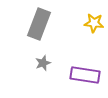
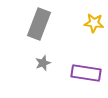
purple rectangle: moved 1 px right, 2 px up
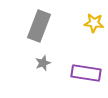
gray rectangle: moved 2 px down
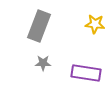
yellow star: moved 1 px right, 1 px down
gray star: rotated 21 degrees clockwise
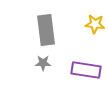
gray rectangle: moved 7 px right, 4 px down; rotated 28 degrees counterclockwise
purple rectangle: moved 3 px up
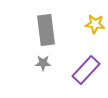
purple rectangle: rotated 56 degrees counterclockwise
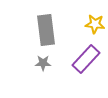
purple rectangle: moved 11 px up
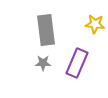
purple rectangle: moved 9 px left, 4 px down; rotated 20 degrees counterclockwise
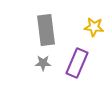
yellow star: moved 1 px left, 3 px down
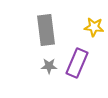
gray star: moved 6 px right, 3 px down
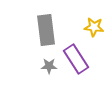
purple rectangle: moved 1 px left, 4 px up; rotated 56 degrees counterclockwise
